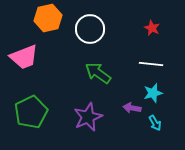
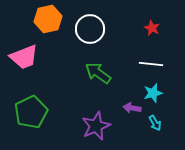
orange hexagon: moved 1 px down
purple star: moved 8 px right, 9 px down
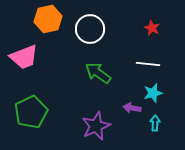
white line: moved 3 px left
cyan arrow: rotated 147 degrees counterclockwise
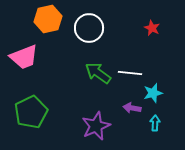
white circle: moved 1 px left, 1 px up
white line: moved 18 px left, 9 px down
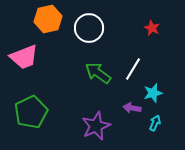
white line: moved 3 px right, 4 px up; rotated 65 degrees counterclockwise
cyan arrow: rotated 21 degrees clockwise
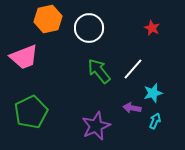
white line: rotated 10 degrees clockwise
green arrow: moved 1 px right, 2 px up; rotated 16 degrees clockwise
cyan arrow: moved 2 px up
